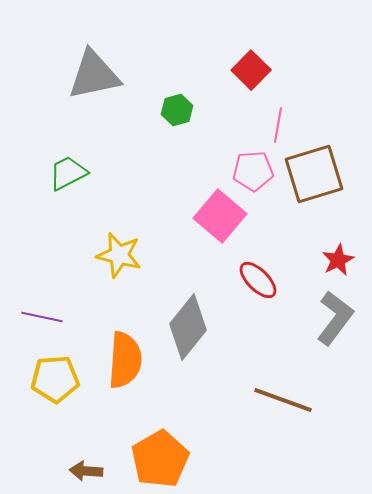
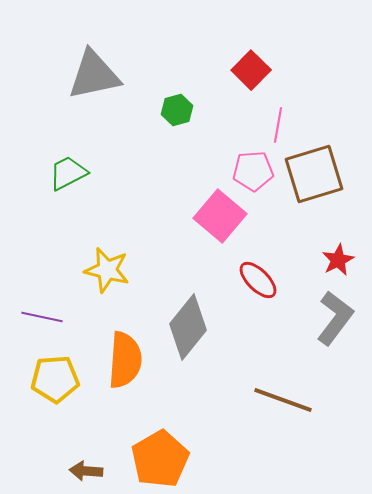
yellow star: moved 12 px left, 15 px down
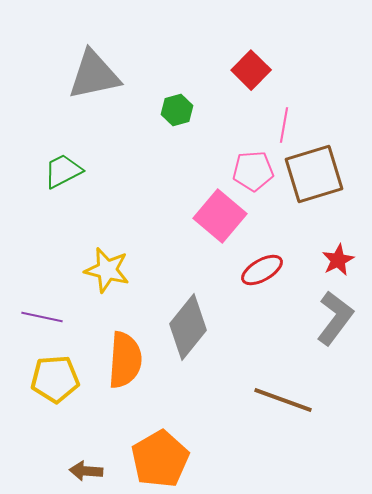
pink line: moved 6 px right
green trapezoid: moved 5 px left, 2 px up
red ellipse: moved 4 px right, 10 px up; rotated 75 degrees counterclockwise
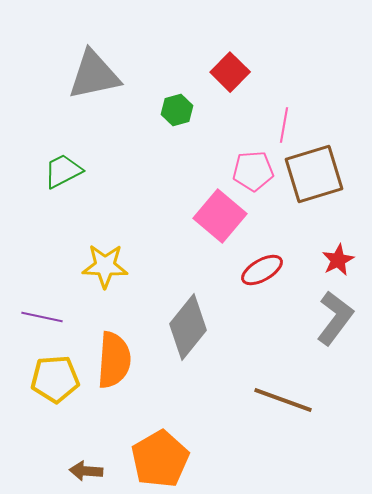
red square: moved 21 px left, 2 px down
yellow star: moved 2 px left, 4 px up; rotated 12 degrees counterclockwise
orange semicircle: moved 11 px left
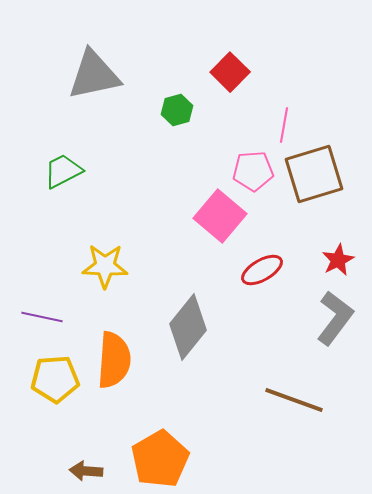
brown line: moved 11 px right
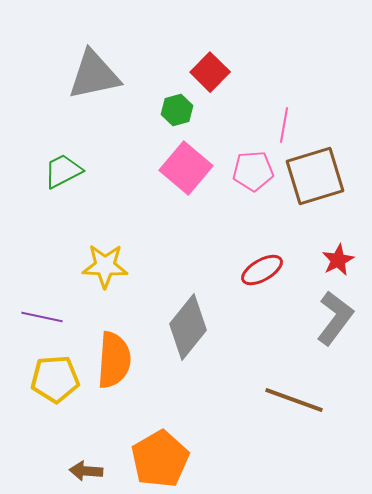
red square: moved 20 px left
brown square: moved 1 px right, 2 px down
pink square: moved 34 px left, 48 px up
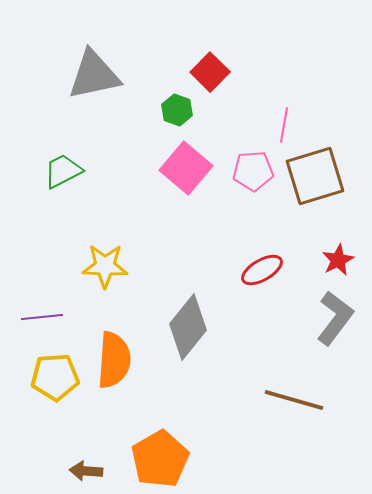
green hexagon: rotated 24 degrees counterclockwise
purple line: rotated 18 degrees counterclockwise
yellow pentagon: moved 2 px up
brown line: rotated 4 degrees counterclockwise
